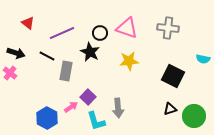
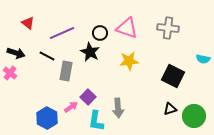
cyan L-shape: rotated 25 degrees clockwise
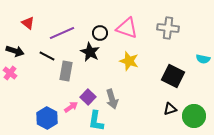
black arrow: moved 1 px left, 2 px up
yellow star: rotated 24 degrees clockwise
gray arrow: moved 6 px left, 9 px up; rotated 12 degrees counterclockwise
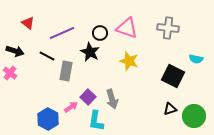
cyan semicircle: moved 7 px left
blue hexagon: moved 1 px right, 1 px down
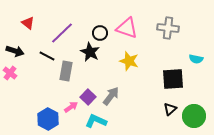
purple line: rotated 20 degrees counterclockwise
black square: moved 3 px down; rotated 30 degrees counterclockwise
gray arrow: moved 1 px left, 3 px up; rotated 126 degrees counterclockwise
black triangle: rotated 24 degrees counterclockwise
cyan L-shape: rotated 105 degrees clockwise
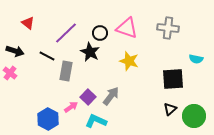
purple line: moved 4 px right
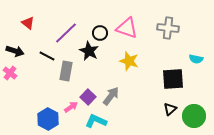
black star: moved 1 px left, 1 px up
